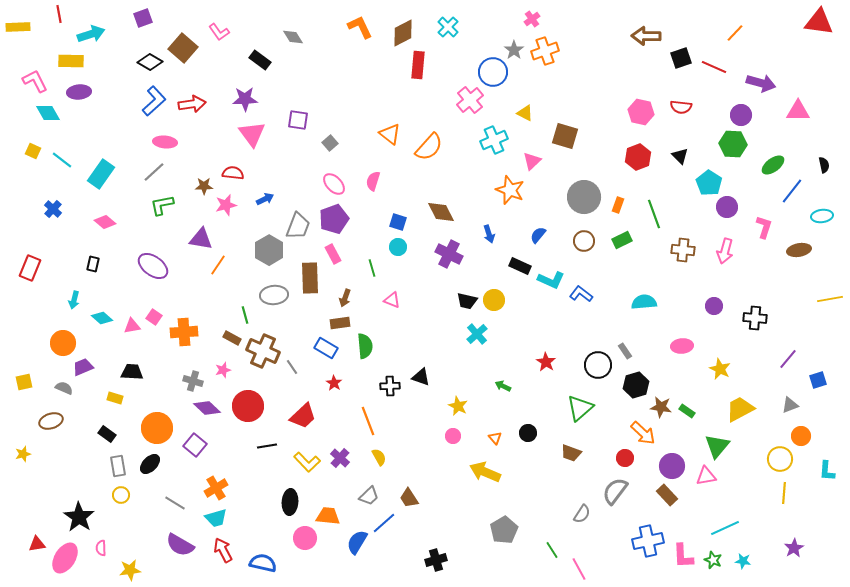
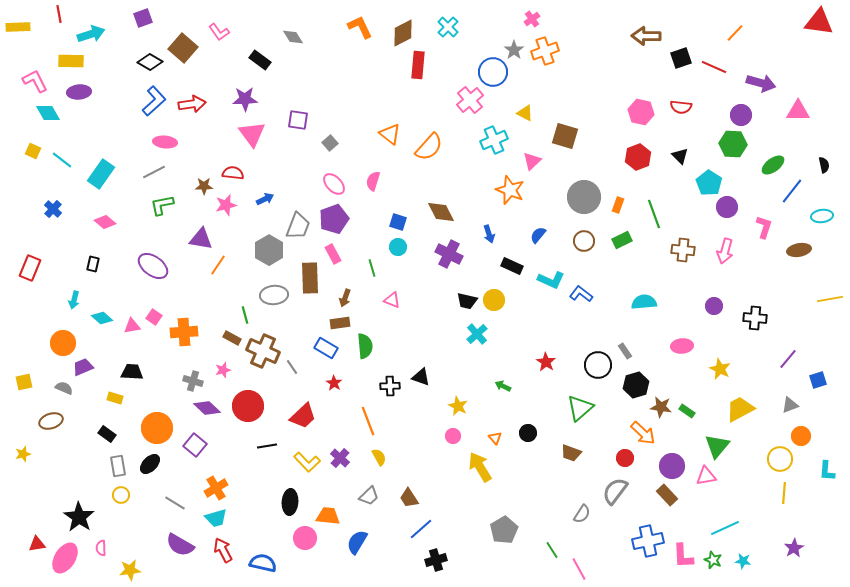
gray line at (154, 172): rotated 15 degrees clockwise
black rectangle at (520, 266): moved 8 px left
yellow arrow at (485, 472): moved 5 px left, 5 px up; rotated 36 degrees clockwise
blue line at (384, 523): moved 37 px right, 6 px down
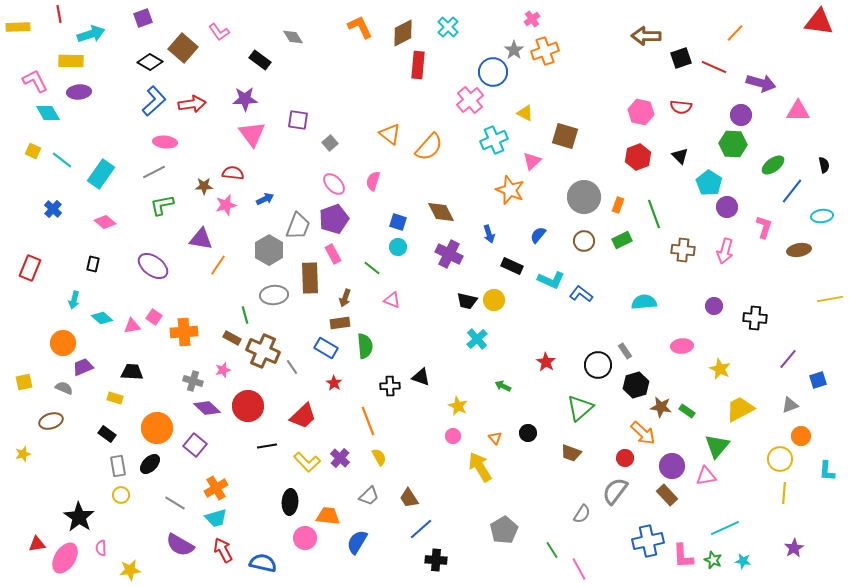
green line at (372, 268): rotated 36 degrees counterclockwise
cyan cross at (477, 334): moved 5 px down
black cross at (436, 560): rotated 20 degrees clockwise
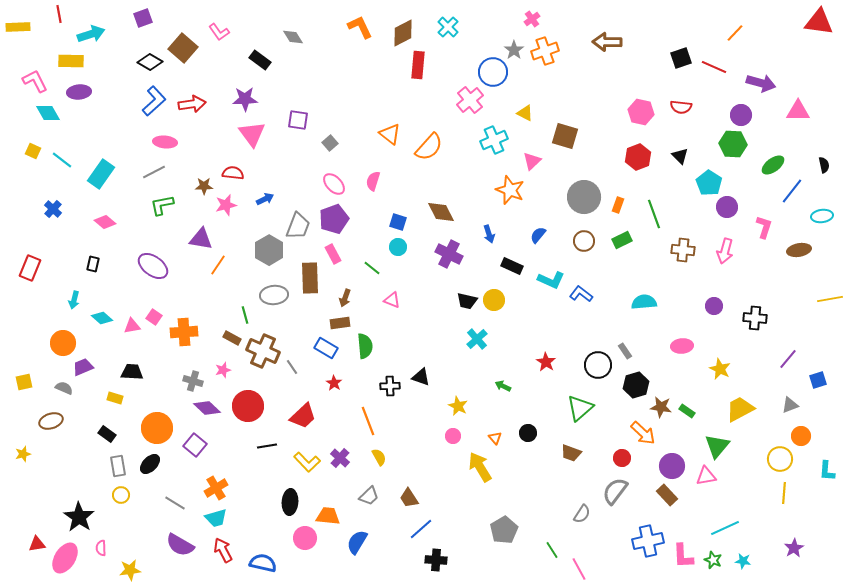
brown arrow at (646, 36): moved 39 px left, 6 px down
red circle at (625, 458): moved 3 px left
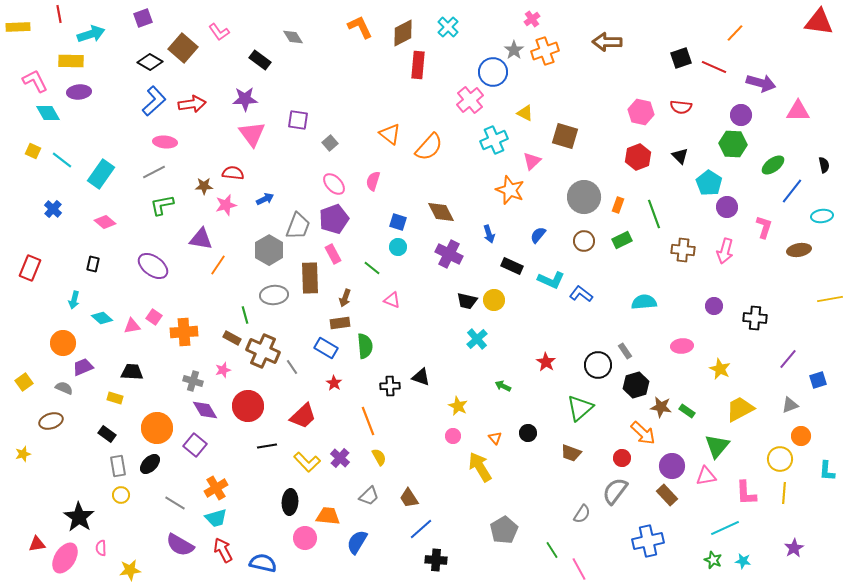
yellow square at (24, 382): rotated 24 degrees counterclockwise
purple diamond at (207, 408): moved 2 px left, 2 px down; rotated 16 degrees clockwise
pink L-shape at (683, 556): moved 63 px right, 63 px up
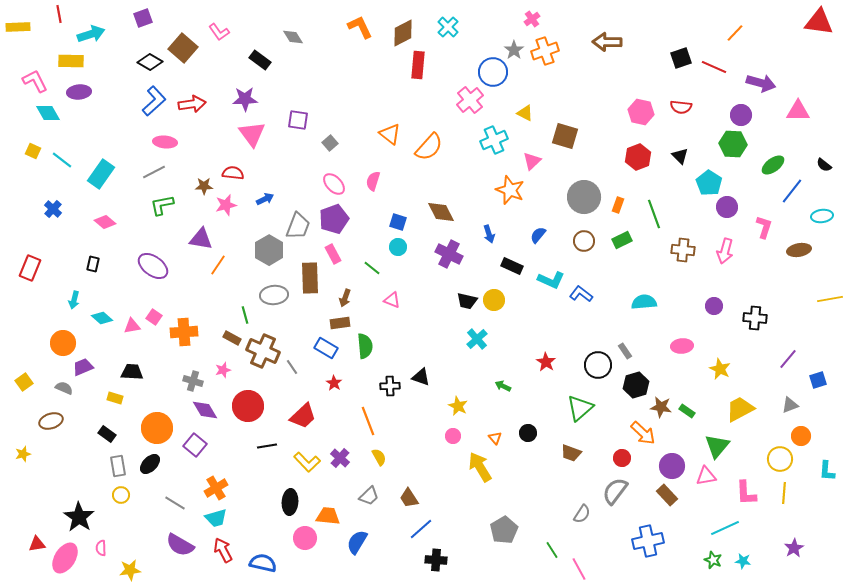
black semicircle at (824, 165): rotated 140 degrees clockwise
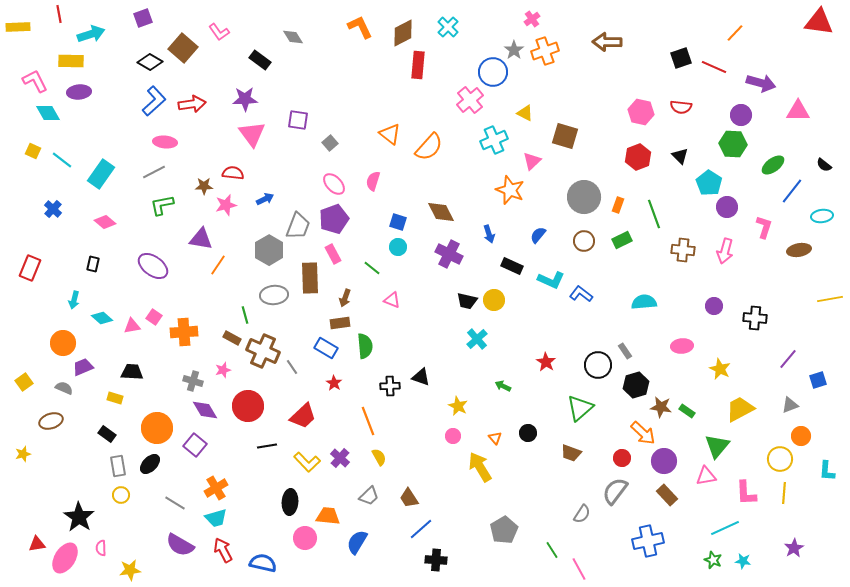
purple circle at (672, 466): moved 8 px left, 5 px up
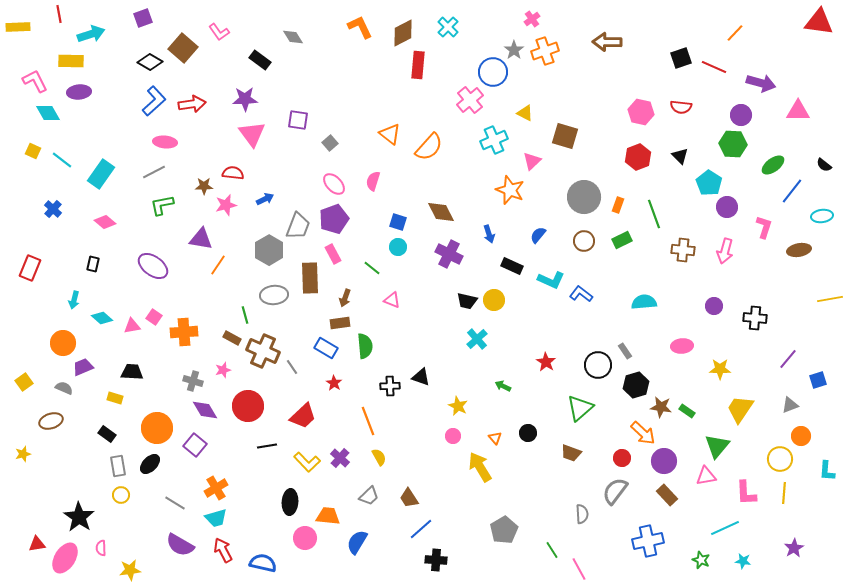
yellow star at (720, 369): rotated 25 degrees counterclockwise
yellow trapezoid at (740, 409): rotated 28 degrees counterclockwise
gray semicircle at (582, 514): rotated 36 degrees counterclockwise
green star at (713, 560): moved 12 px left
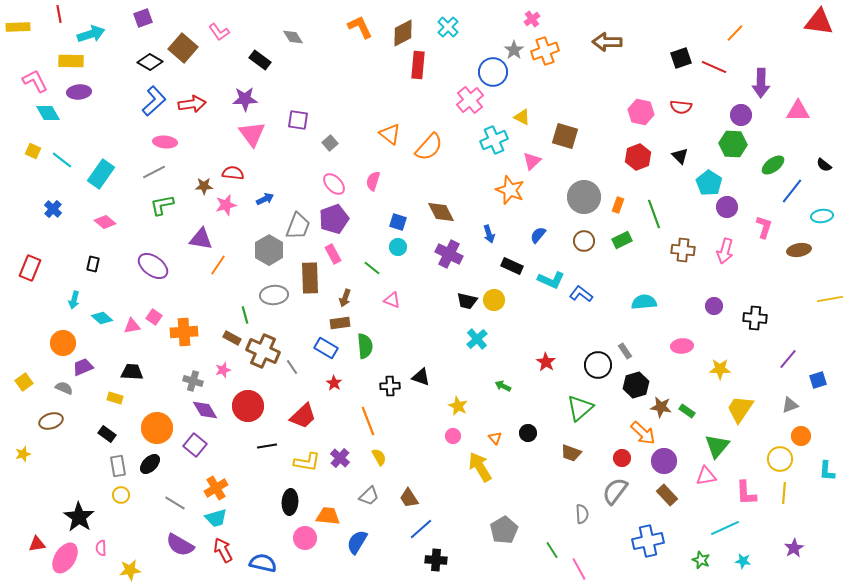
purple arrow at (761, 83): rotated 76 degrees clockwise
yellow triangle at (525, 113): moved 3 px left, 4 px down
yellow L-shape at (307, 462): rotated 36 degrees counterclockwise
